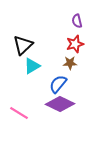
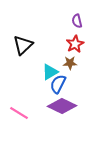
red star: rotated 12 degrees counterclockwise
cyan triangle: moved 18 px right, 6 px down
blue semicircle: rotated 12 degrees counterclockwise
purple diamond: moved 2 px right, 2 px down
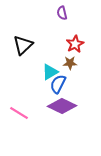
purple semicircle: moved 15 px left, 8 px up
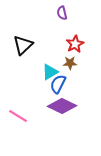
pink line: moved 1 px left, 3 px down
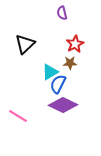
black triangle: moved 2 px right, 1 px up
purple diamond: moved 1 px right, 1 px up
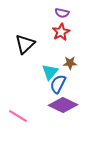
purple semicircle: rotated 64 degrees counterclockwise
red star: moved 14 px left, 12 px up
cyan triangle: rotated 18 degrees counterclockwise
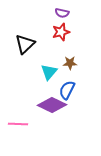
red star: rotated 12 degrees clockwise
cyan triangle: moved 1 px left
blue semicircle: moved 9 px right, 6 px down
purple diamond: moved 11 px left
pink line: moved 8 px down; rotated 30 degrees counterclockwise
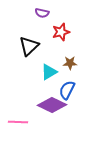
purple semicircle: moved 20 px left
black triangle: moved 4 px right, 2 px down
cyan triangle: rotated 18 degrees clockwise
pink line: moved 2 px up
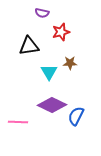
black triangle: rotated 35 degrees clockwise
cyan triangle: rotated 30 degrees counterclockwise
blue semicircle: moved 9 px right, 26 px down
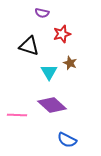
red star: moved 1 px right, 2 px down
black triangle: rotated 25 degrees clockwise
brown star: rotated 24 degrees clockwise
purple diamond: rotated 16 degrees clockwise
blue semicircle: moved 9 px left, 24 px down; rotated 90 degrees counterclockwise
pink line: moved 1 px left, 7 px up
